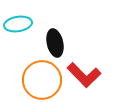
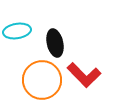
cyan ellipse: moved 1 px left, 7 px down
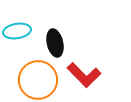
orange circle: moved 4 px left
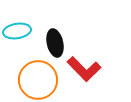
red L-shape: moved 6 px up
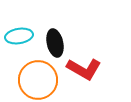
cyan ellipse: moved 2 px right, 5 px down
red L-shape: rotated 16 degrees counterclockwise
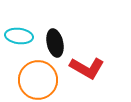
cyan ellipse: rotated 16 degrees clockwise
red L-shape: moved 3 px right, 1 px up
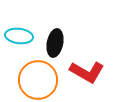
black ellipse: rotated 24 degrees clockwise
red L-shape: moved 4 px down
